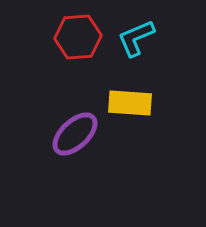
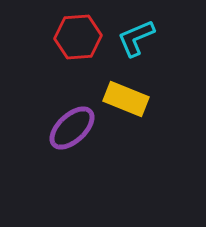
yellow rectangle: moved 4 px left, 4 px up; rotated 18 degrees clockwise
purple ellipse: moved 3 px left, 6 px up
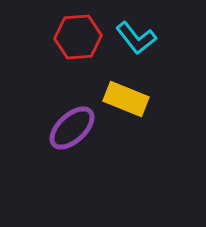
cyan L-shape: rotated 105 degrees counterclockwise
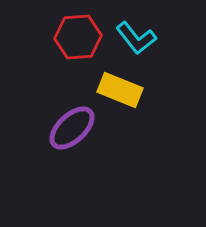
yellow rectangle: moved 6 px left, 9 px up
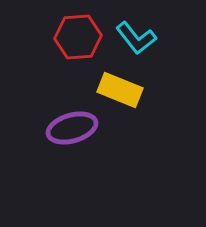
purple ellipse: rotated 27 degrees clockwise
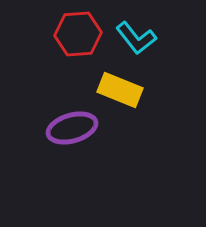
red hexagon: moved 3 px up
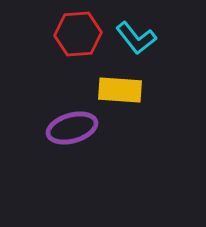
yellow rectangle: rotated 18 degrees counterclockwise
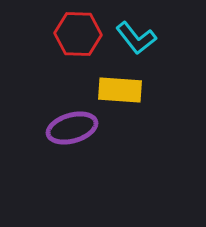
red hexagon: rotated 6 degrees clockwise
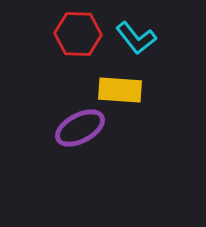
purple ellipse: moved 8 px right; rotated 12 degrees counterclockwise
